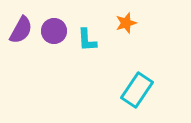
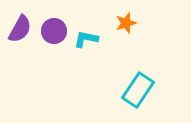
purple semicircle: moved 1 px left, 1 px up
cyan L-shape: moved 1 px left, 1 px up; rotated 105 degrees clockwise
cyan rectangle: moved 1 px right
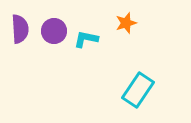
purple semicircle: rotated 32 degrees counterclockwise
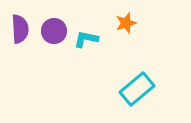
cyan rectangle: moved 1 px left, 1 px up; rotated 16 degrees clockwise
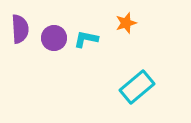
purple circle: moved 7 px down
cyan rectangle: moved 2 px up
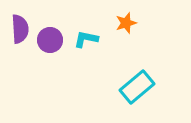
purple circle: moved 4 px left, 2 px down
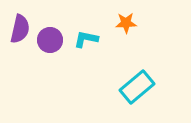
orange star: rotated 15 degrees clockwise
purple semicircle: rotated 16 degrees clockwise
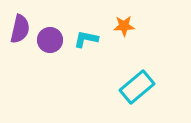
orange star: moved 2 px left, 3 px down
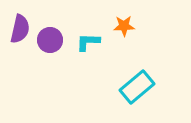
cyan L-shape: moved 2 px right, 3 px down; rotated 10 degrees counterclockwise
